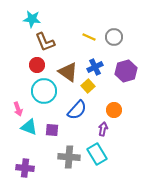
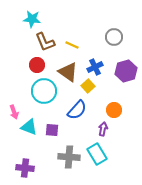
yellow line: moved 17 px left, 8 px down
pink arrow: moved 4 px left, 3 px down
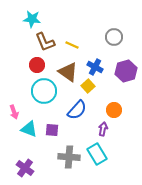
blue cross: rotated 35 degrees counterclockwise
cyan triangle: moved 2 px down
purple cross: rotated 30 degrees clockwise
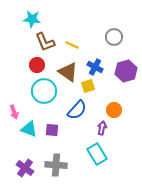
yellow square: rotated 24 degrees clockwise
purple arrow: moved 1 px left, 1 px up
gray cross: moved 13 px left, 8 px down
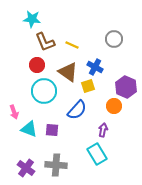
gray circle: moved 2 px down
purple hexagon: moved 16 px down; rotated 20 degrees counterclockwise
orange circle: moved 4 px up
purple arrow: moved 1 px right, 2 px down
purple cross: moved 1 px right
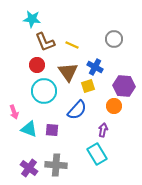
brown triangle: rotated 20 degrees clockwise
purple hexagon: moved 2 px left, 1 px up; rotated 20 degrees counterclockwise
purple cross: moved 3 px right
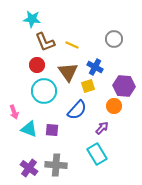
purple arrow: moved 1 px left, 2 px up; rotated 32 degrees clockwise
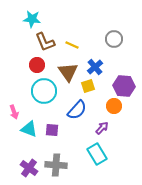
blue cross: rotated 21 degrees clockwise
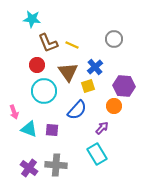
brown L-shape: moved 3 px right, 1 px down
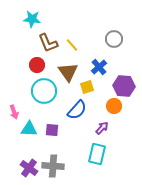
yellow line: rotated 24 degrees clockwise
blue cross: moved 4 px right
yellow square: moved 1 px left, 1 px down
cyan triangle: rotated 18 degrees counterclockwise
cyan rectangle: rotated 45 degrees clockwise
gray cross: moved 3 px left, 1 px down
